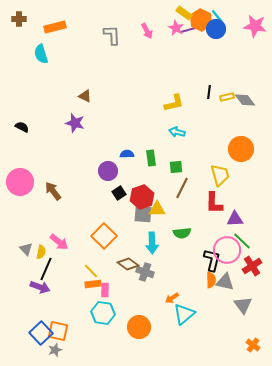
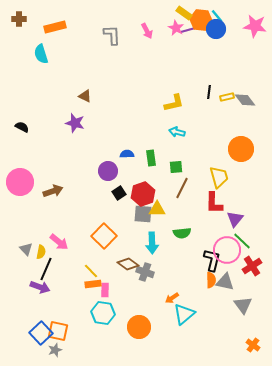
orange hexagon at (201, 20): rotated 20 degrees counterclockwise
yellow trapezoid at (220, 175): moved 1 px left, 2 px down
brown arrow at (53, 191): rotated 108 degrees clockwise
red hexagon at (142, 197): moved 1 px right, 3 px up
purple triangle at (235, 219): rotated 48 degrees counterclockwise
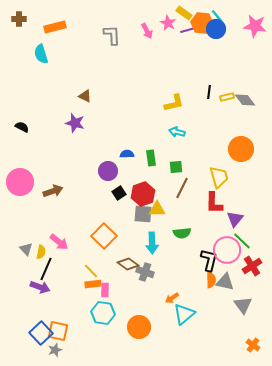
orange hexagon at (201, 20): moved 1 px right, 3 px down
pink star at (176, 28): moved 8 px left, 5 px up
black L-shape at (212, 260): moved 3 px left
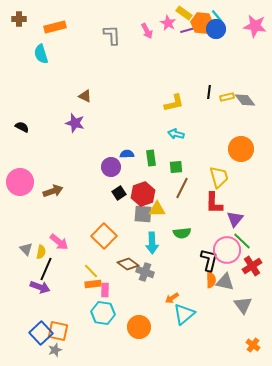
cyan arrow at (177, 132): moved 1 px left, 2 px down
purple circle at (108, 171): moved 3 px right, 4 px up
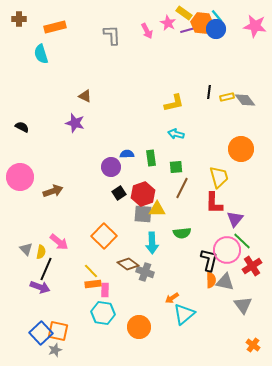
pink circle at (20, 182): moved 5 px up
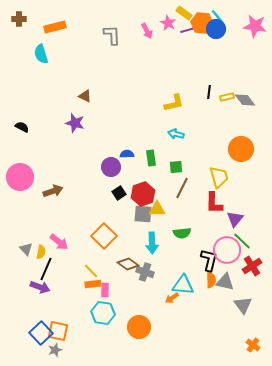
cyan triangle at (184, 314): moved 1 px left, 29 px up; rotated 45 degrees clockwise
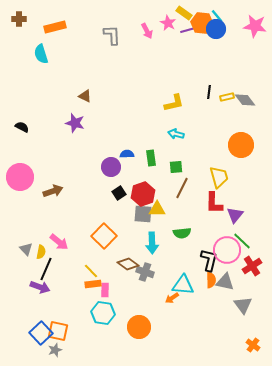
orange circle at (241, 149): moved 4 px up
purple triangle at (235, 219): moved 4 px up
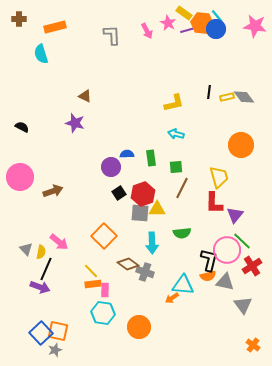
gray diamond at (245, 100): moved 1 px left, 3 px up
gray square at (143, 214): moved 3 px left, 1 px up
orange semicircle at (211, 280): moved 3 px left, 4 px up; rotated 77 degrees clockwise
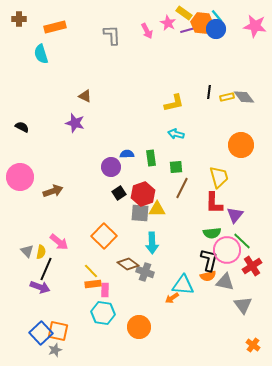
green semicircle at (182, 233): moved 30 px right
gray triangle at (26, 249): moved 1 px right, 2 px down
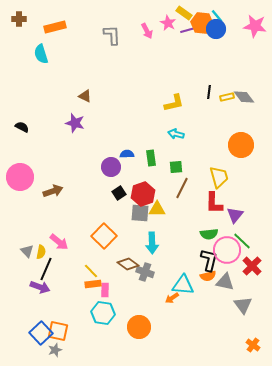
green semicircle at (212, 233): moved 3 px left, 1 px down
red cross at (252, 266): rotated 12 degrees counterclockwise
